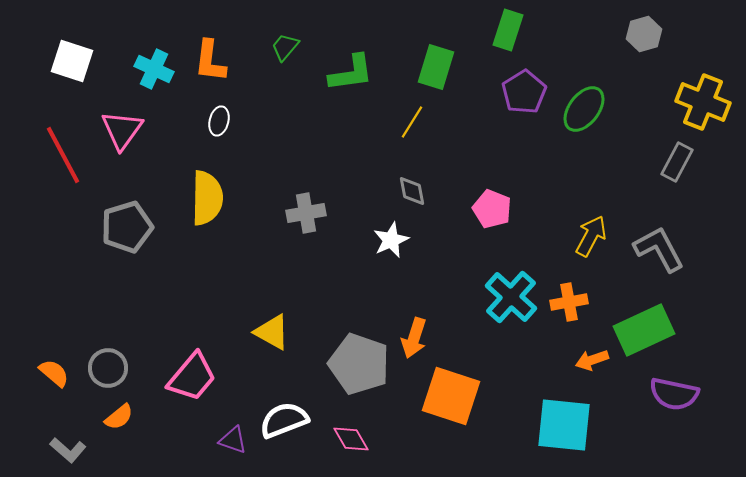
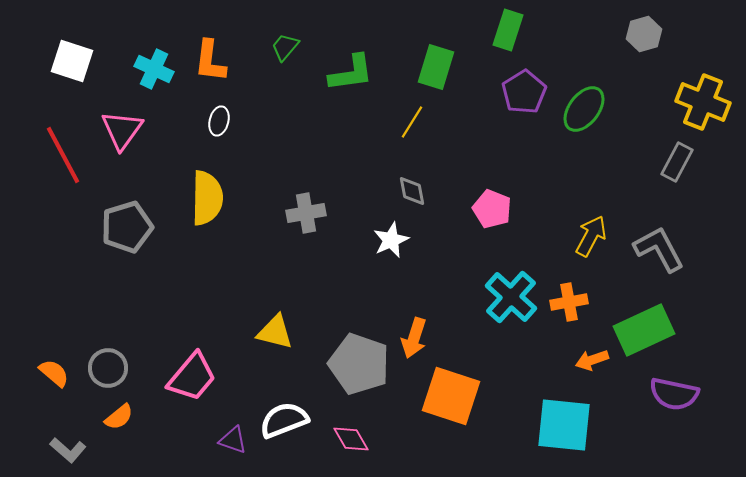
yellow triangle at (272, 332): moved 3 px right; rotated 15 degrees counterclockwise
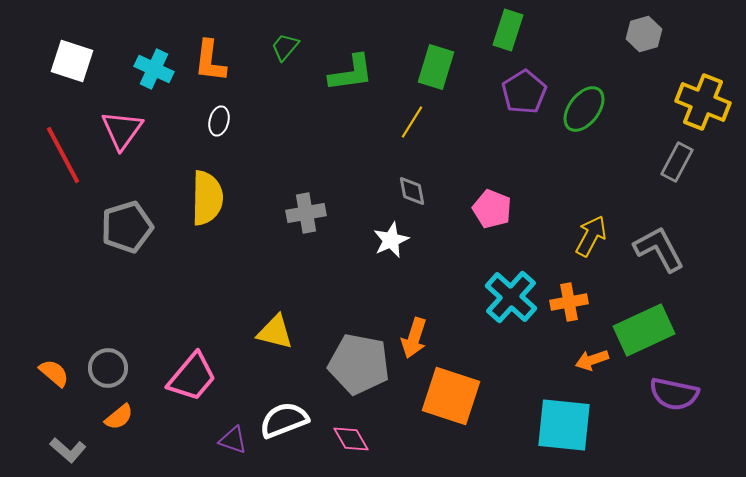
gray pentagon at (359, 364): rotated 8 degrees counterclockwise
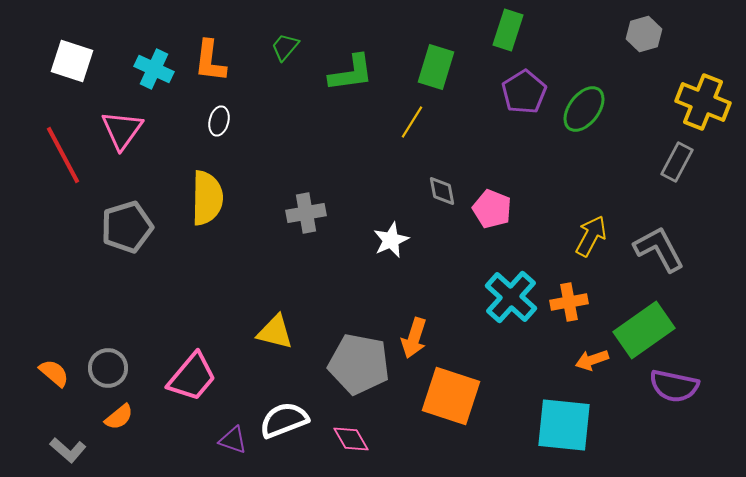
gray diamond at (412, 191): moved 30 px right
green rectangle at (644, 330): rotated 10 degrees counterclockwise
purple semicircle at (674, 394): moved 8 px up
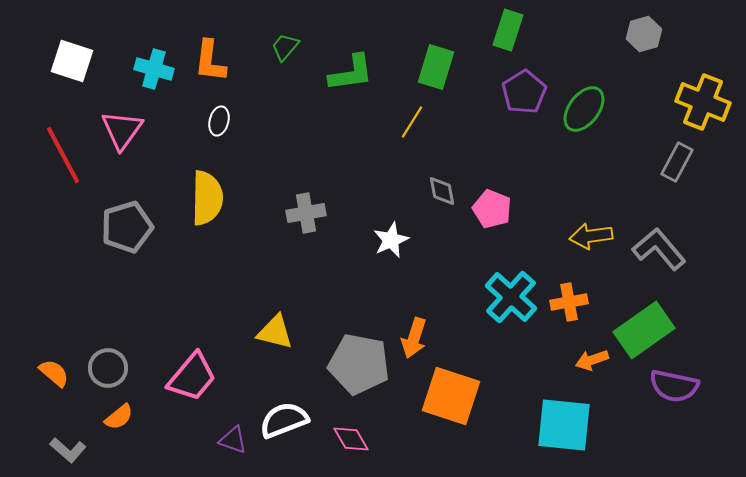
cyan cross at (154, 69): rotated 9 degrees counterclockwise
yellow arrow at (591, 236): rotated 126 degrees counterclockwise
gray L-shape at (659, 249): rotated 12 degrees counterclockwise
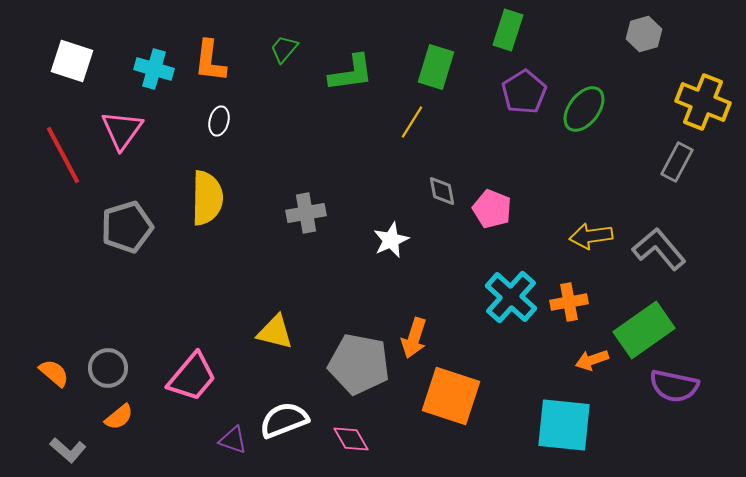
green trapezoid at (285, 47): moved 1 px left, 2 px down
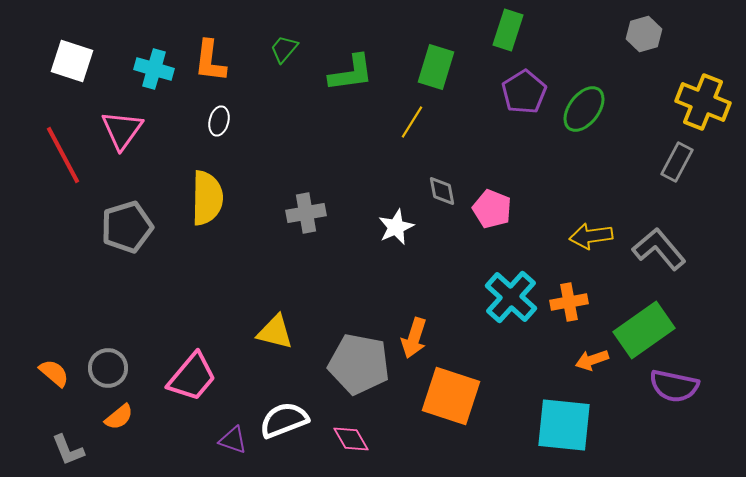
white star at (391, 240): moved 5 px right, 13 px up
gray L-shape at (68, 450): rotated 27 degrees clockwise
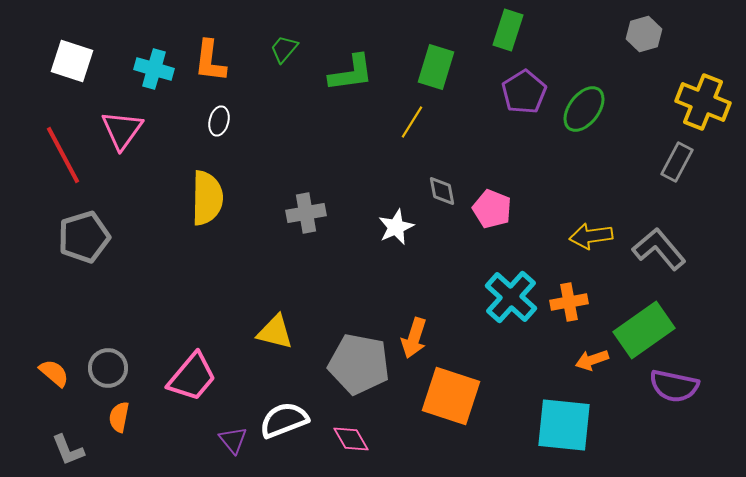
gray pentagon at (127, 227): moved 43 px left, 10 px down
orange semicircle at (119, 417): rotated 140 degrees clockwise
purple triangle at (233, 440): rotated 32 degrees clockwise
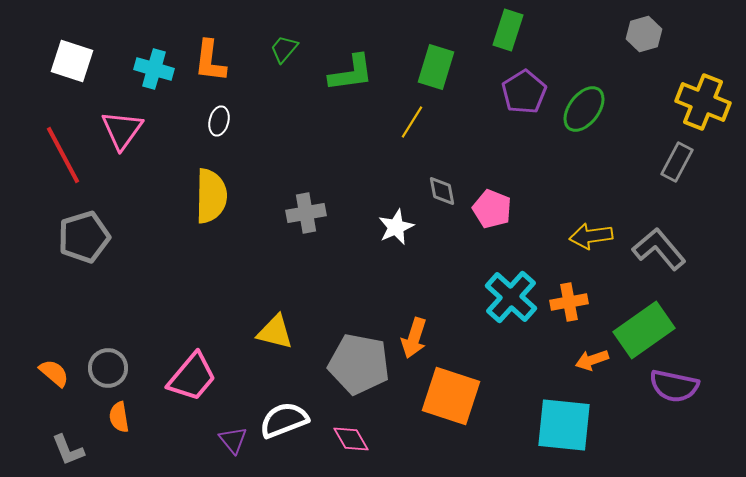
yellow semicircle at (207, 198): moved 4 px right, 2 px up
orange semicircle at (119, 417): rotated 20 degrees counterclockwise
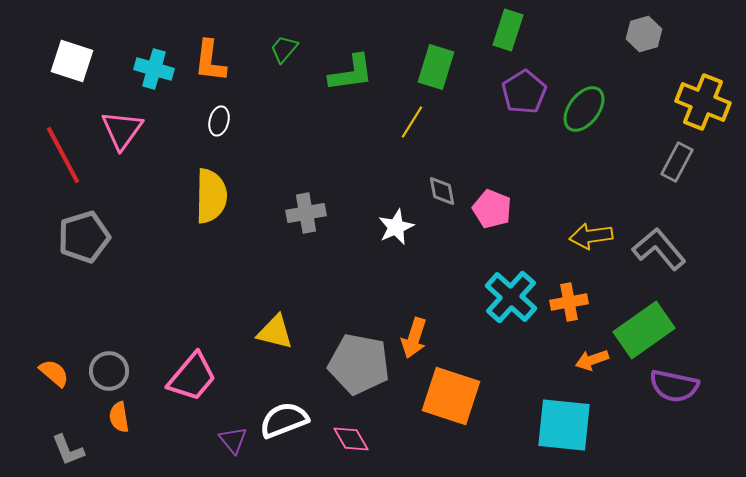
gray circle at (108, 368): moved 1 px right, 3 px down
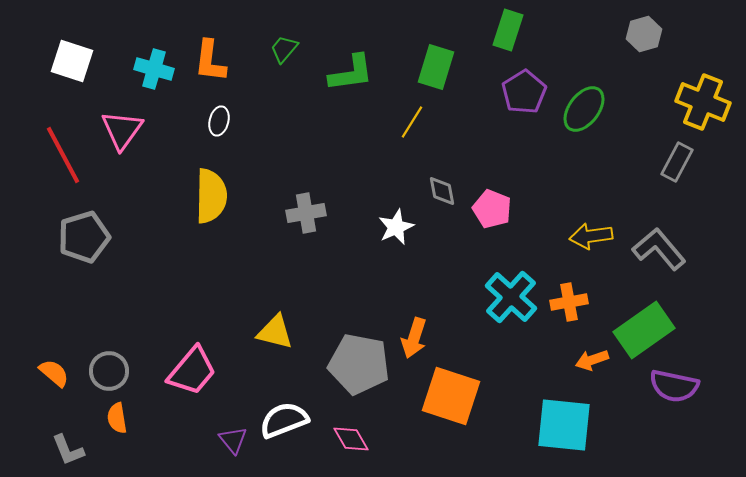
pink trapezoid at (192, 377): moved 6 px up
orange semicircle at (119, 417): moved 2 px left, 1 px down
